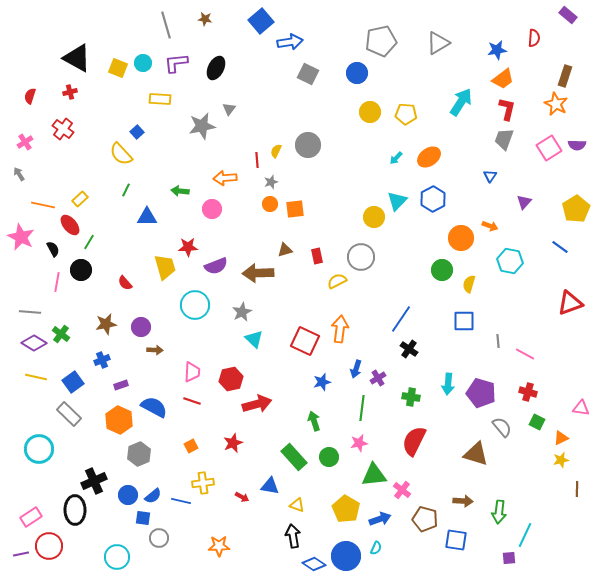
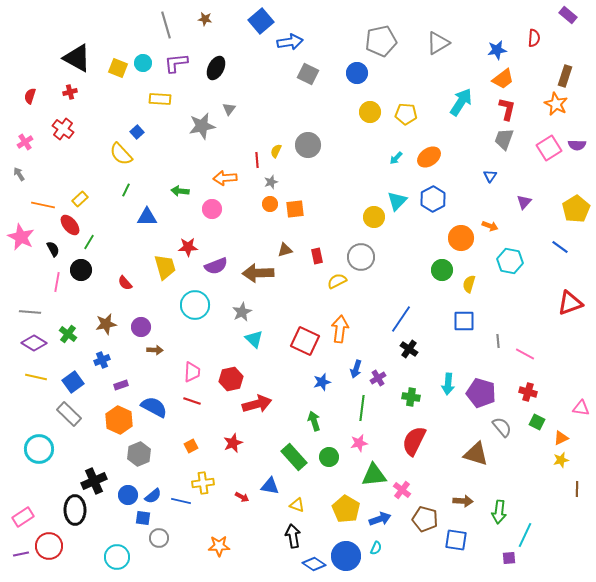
green cross at (61, 334): moved 7 px right
pink rectangle at (31, 517): moved 8 px left
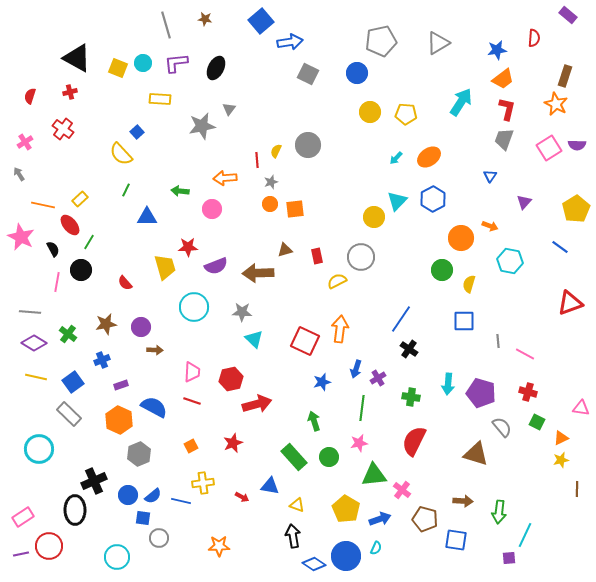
cyan circle at (195, 305): moved 1 px left, 2 px down
gray star at (242, 312): rotated 30 degrees clockwise
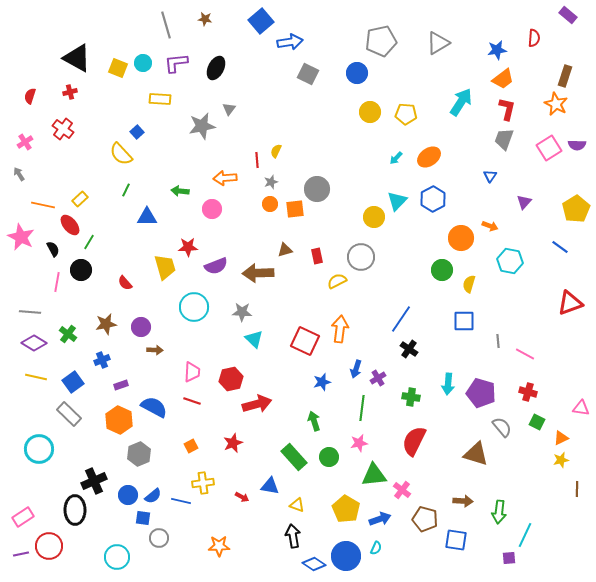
gray circle at (308, 145): moved 9 px right, 44 px down
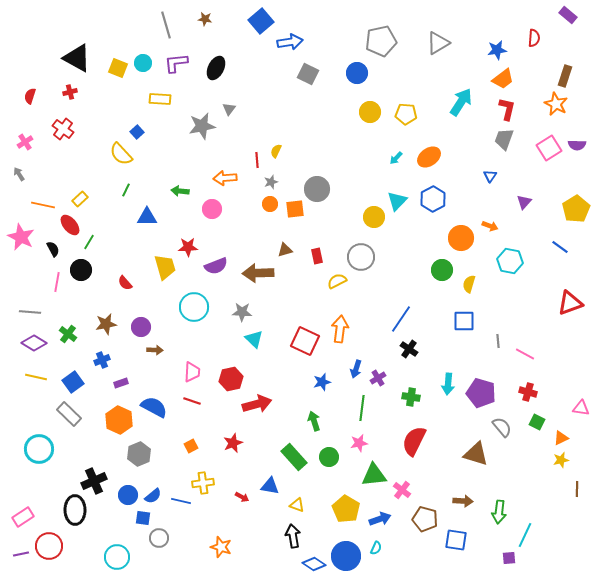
purple rectangle at (121, 385): moved 2 px up
orange star at (219, 546): moved 2 px right, 1 px down; rotated 20 degrees clockwise
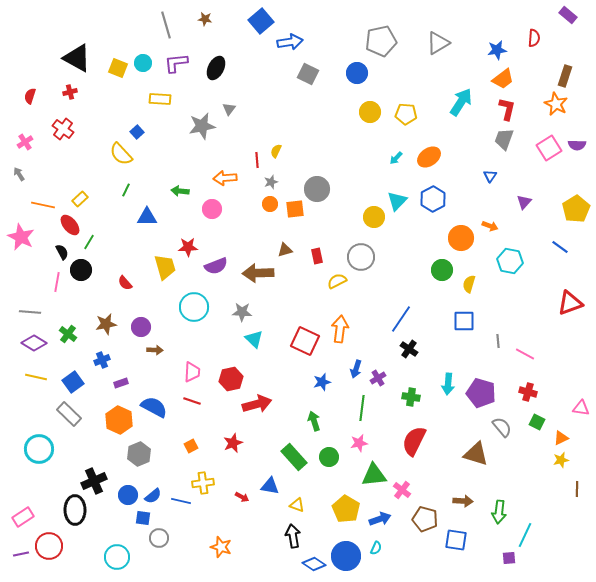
black semicircle at (53, 249): moved 9 px right, 3 px down
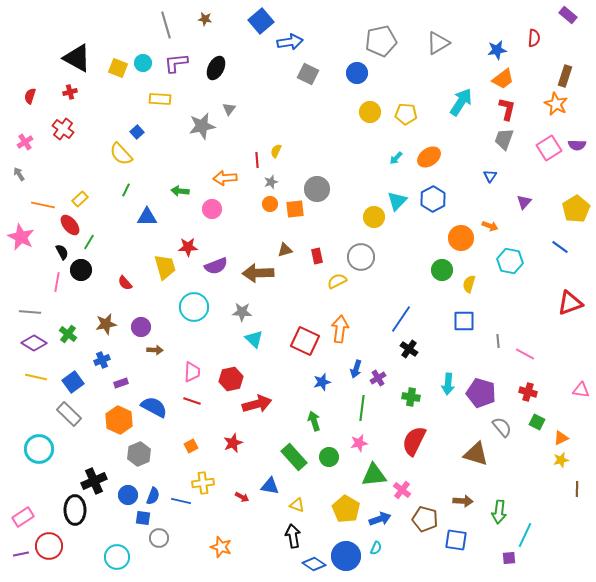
pink triangle at (581, 408): moved 18 px up
blue semicircle at (153, 496): rotated 30 degrees counterclockwise
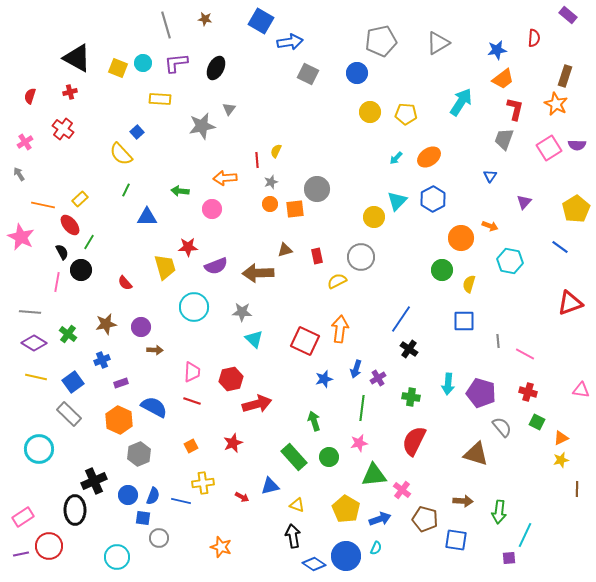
blue square at (261, 21): rotated 20 degrees counterclockwise
red L-shape at (507, 109): moved 8 px right
blue star at (322, 382): moved 2 px right, 3 px up
blue triangle at (270, 486): rotated 24 degrees counterclockwise
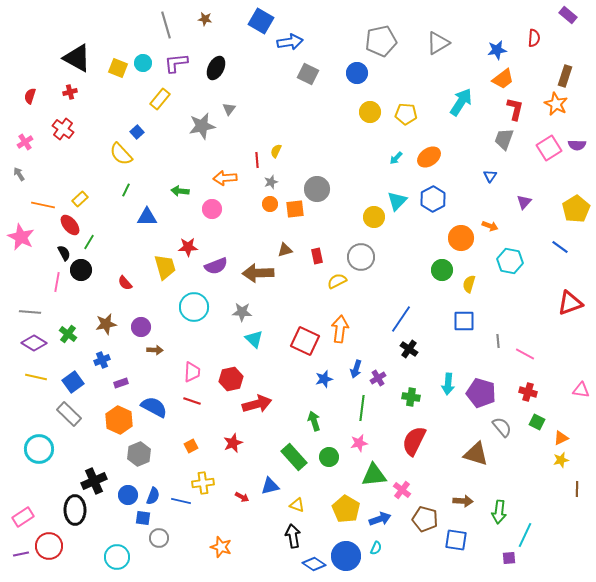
yellow rectangle at (160, 99): rotated 55 degrees counterclockwise
black semicircle at (62, 252): moved 2 px right, 1 px down
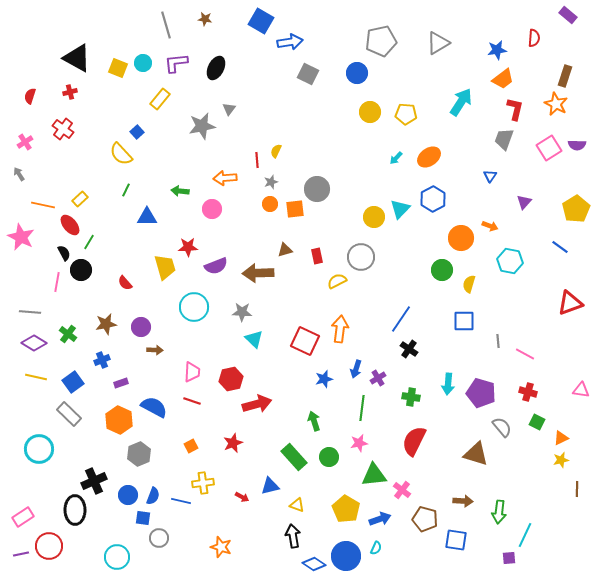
cyan triangle at (397, 201): moved 3 px right, 8 px down
